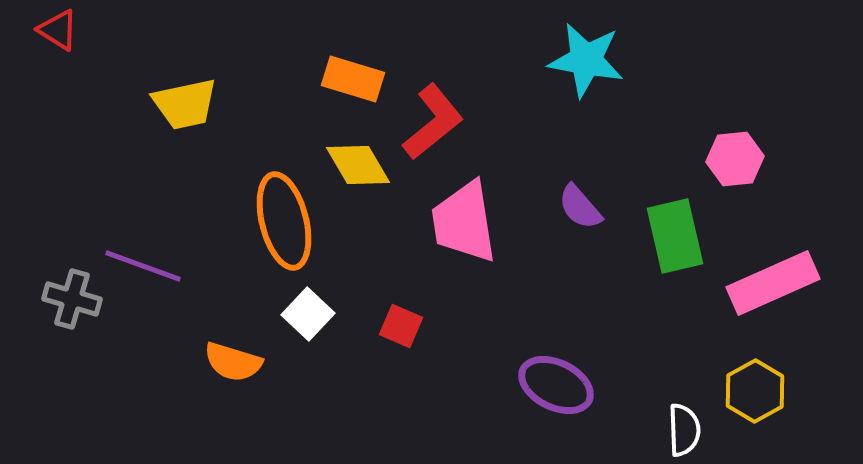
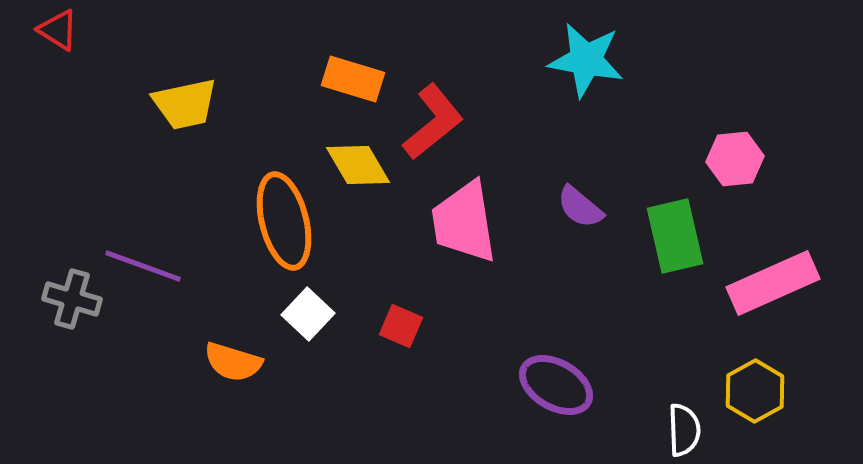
purple semicircle: rotated 9 degrees counterclockwise
purple ellipse: rotated 4 degrees clockwise
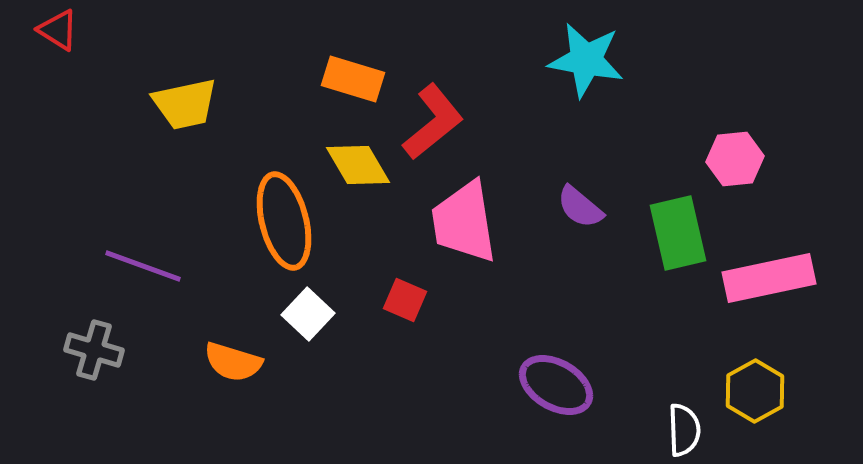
green rectangle: moved 3 px right, 3 px up
pink rectangle: moved 4 px left, 5 px up; rotated 12 degrees clockwise
gray cross: moved 22 px right, 51 px down
red square: moved 4 px right, 26 px up
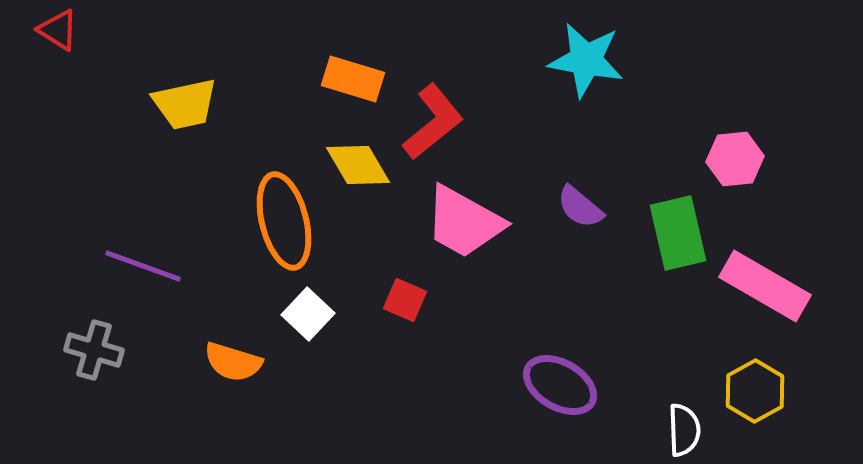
pink trapezoid: rotated 52 degrees counterclockwise
pink rectangle: moved 4 px left, 8 px down; rotated 42 degrees clockwise
purple ellipse: moved 4 px right
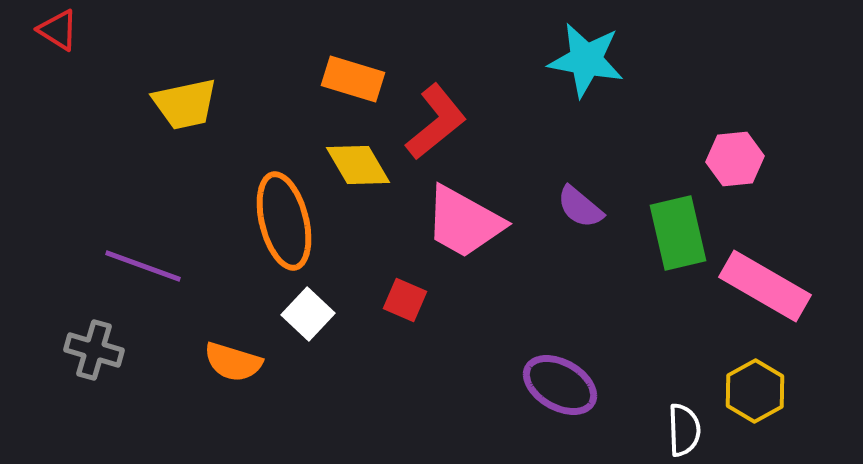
red L-shape: moved 3 px right
